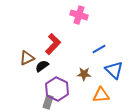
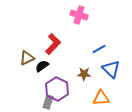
blue triangle: moved 3 px left, 1 px up
orange triangle: moved 3 px down
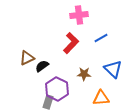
pink cross: rotated 24 degrees counterclockwise
red L-shape: moved 18 px right, 1 px up
blue line: moved 2 px right, 11 px up
blue triangle: moved 2 px right
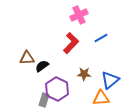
pink cross: rotated 18 degrees counterclockwise
brown triangle: rotated 21 degrees clockwise
blue triangle: moved 3 px left, 11 px down; rotated 36 degrees clockwise
gray rectangle: moved 4 px left, 2 px up
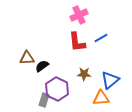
red L-shape: moved 6 px right, 1 px up; rotated 130 degrees clockwise
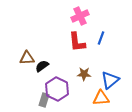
pink cross: moved 1 px right, 1 px down
blue line: rotated 40 degrees counterclockwise
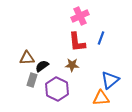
brown star: moved 12 px left, 9 px up
gray rectangle: moved 12 px left, 20 px up
